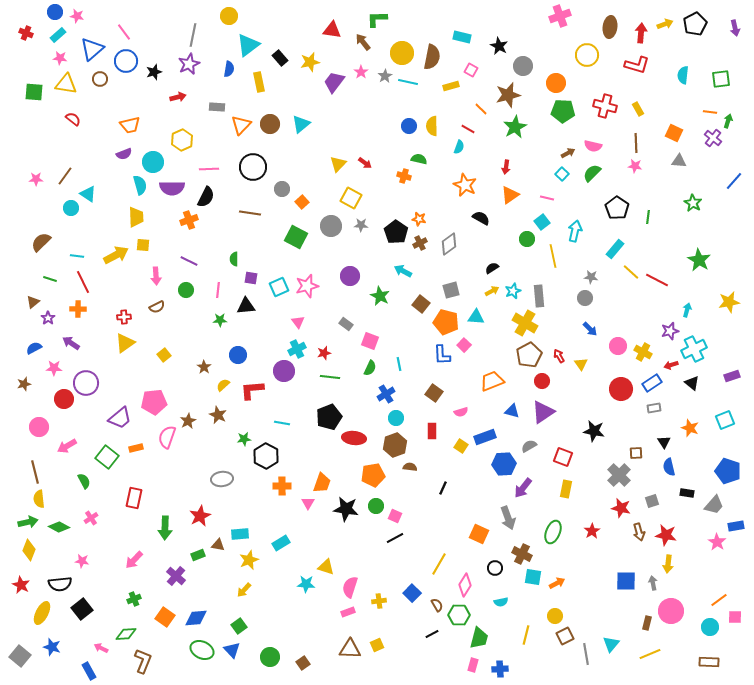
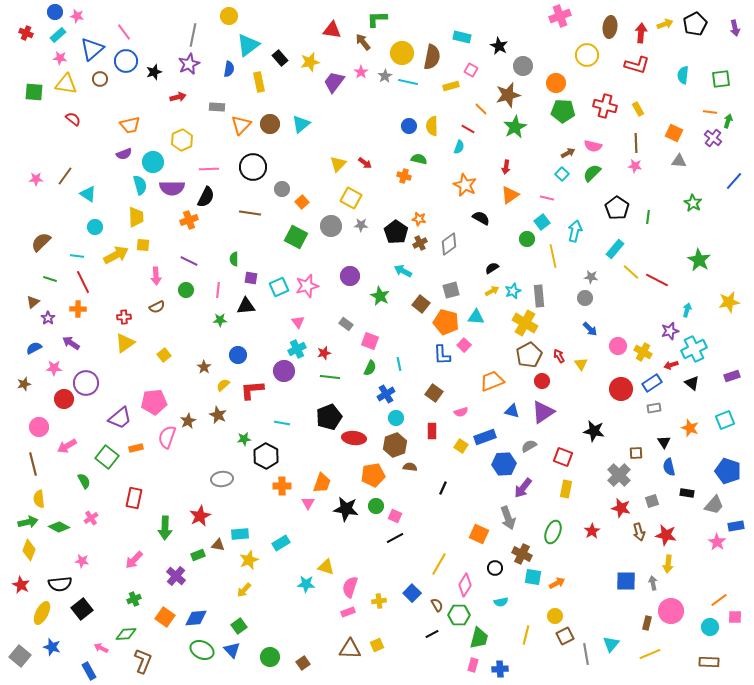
cyan circle at (71, 208): moved 24 px right, 19 px down
brown line at (35, 472): moved 2 px left, 8 px up
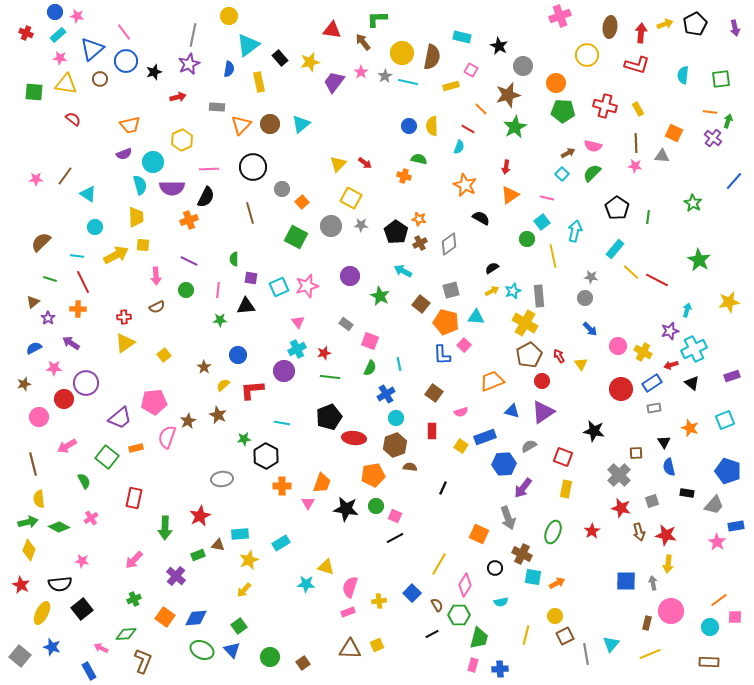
gray triangle at (679, 161): moved 17 px left, 5 px up
brown line at (250, 213): rotated 65 degrees clockwise
pink circle at (39, 427): moved 10 px up
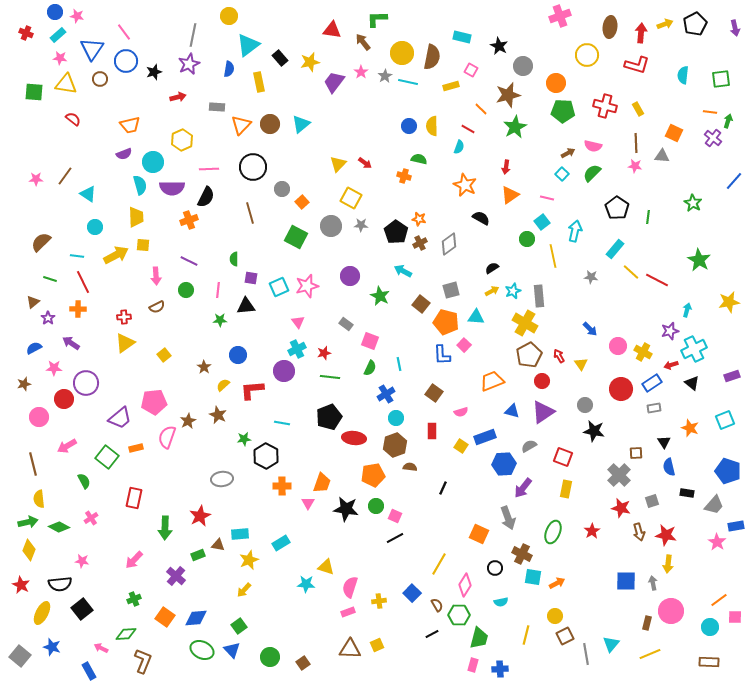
blue triangle at (92, 49): rotated 15 degrees counterclockwise
gray circle at (585, 298): moved 107 px down
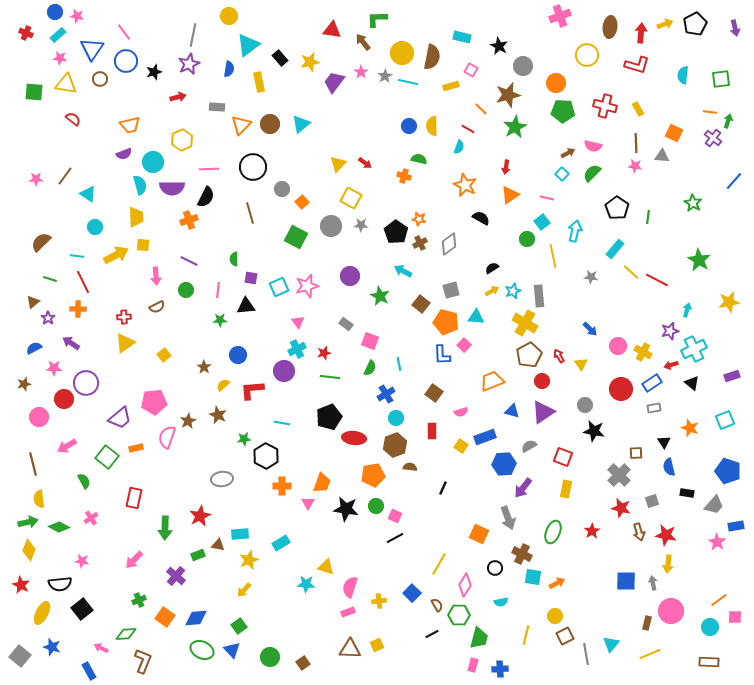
green cross at (134, 599): moved 5 px right, 1 px down
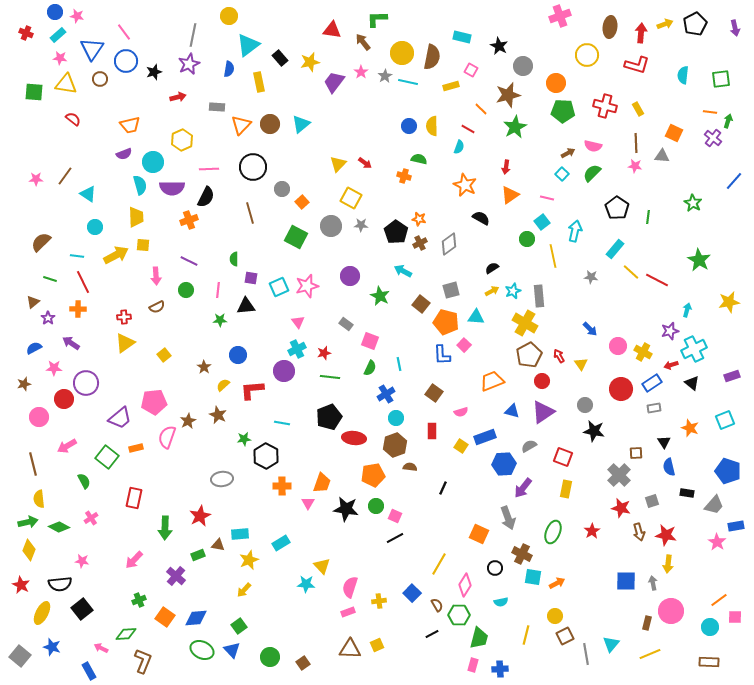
yellow triangle at (326, 567): moved 4 px left, 1 px up; rotated 30 degrees clockwise
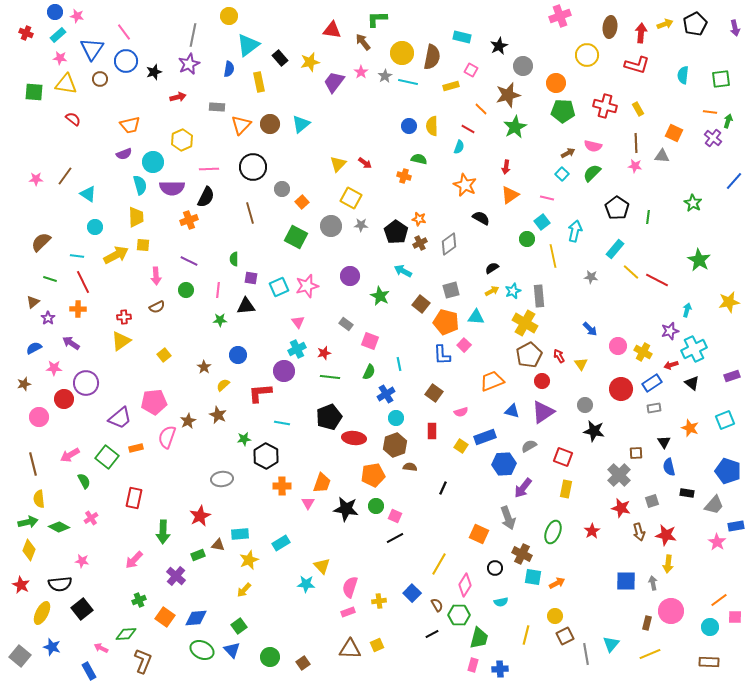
black star at (499, 46): rotated 18 degrees clockwise
yellow triangle at (125, 343): moved 4 px left, 2 px up
green semicircle at (370, 368): moved 1 px left, 4 px down
red L-shape at (252, 390): moved 8 px right, 3 px down
pink arrow at (67, 446): moved 3 px right, 9 px down
green arrow at (165, 528): moved 2 px left, 4 px down
